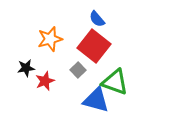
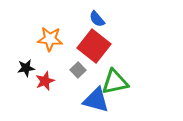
orange star: rotated 20 degrees clockwise
green triangle: rotated 32 degrees counterclockwise
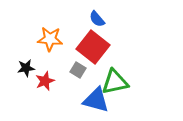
red square: moved 1 px left, 1 px down
gray square: rotated 14 degrees counterclockwise
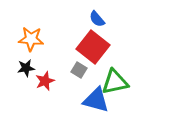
orange star: moved 19 px left
gray square: moved 1 px right
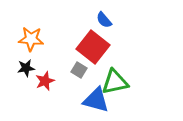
blue semicircle: moved 7 px right, 1 px down
